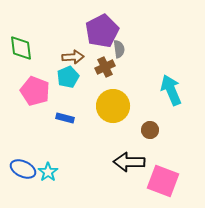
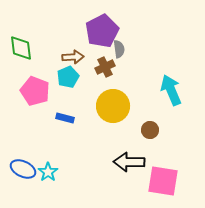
pink square: rotated 12 degrees counterclockwise
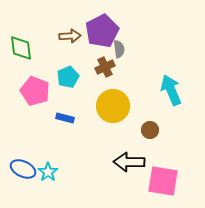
brown arrow: moved 3 px left, 21 px up
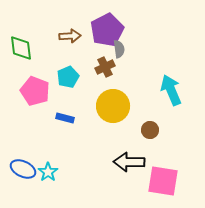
purple pentagon: moved 5 px right, 1 px up
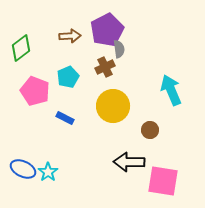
green diamond: rotated 60 degrees clockwise
blue rectangle: rotated 12 degrees clockwise
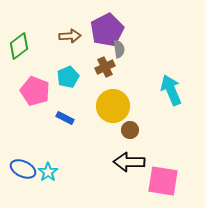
green diamond: moved 2 px left, 2 px up
brown circle: moved 20 px left
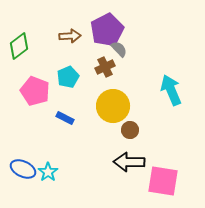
gray semicircle: rotated 36 degrees counterclockwise
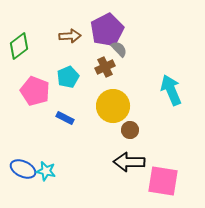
cyan star: moved 2 px left, 1 px up; rotated 24 degrees counterclockwise
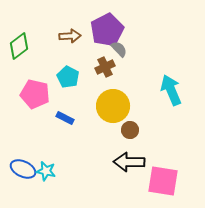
cyan pentagon: rotated 20 degrees counterclockwise
pink pentagon: moved 3 px down; rotated 8 degrees counterclockwise
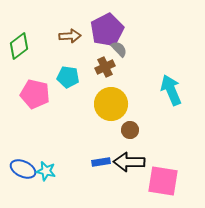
cyan pentagon: rotated 20 degrees counterclockwise
yellow circle: moved 2 px left, 2 px up
blue rectangle: moved 36 px right, 44 px down; rotated 36 degrees counterclockwise
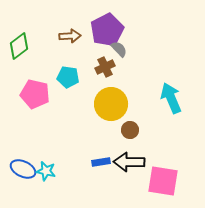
cyan arrow: moved 8 px down
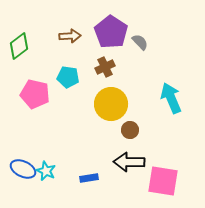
purple pentagon: moved 4 px right, 2 px down; rotated 12 degrees counterclockwise
gray semicircle: moved 21 px right, 7 px up
blue rectangle: moved 12 px left, 16 px down
cyan star: rotated 12 degrees clockwise
